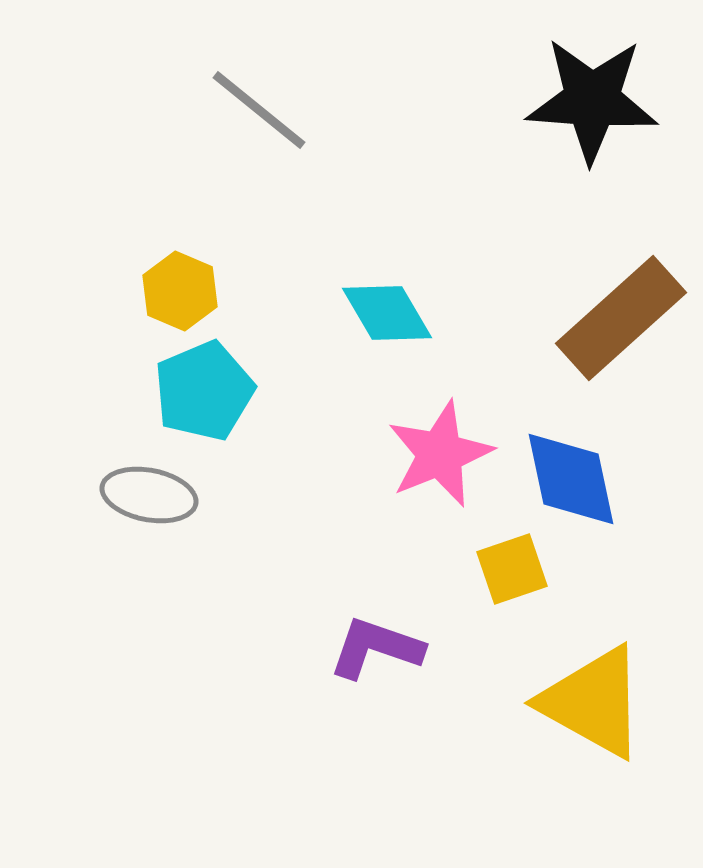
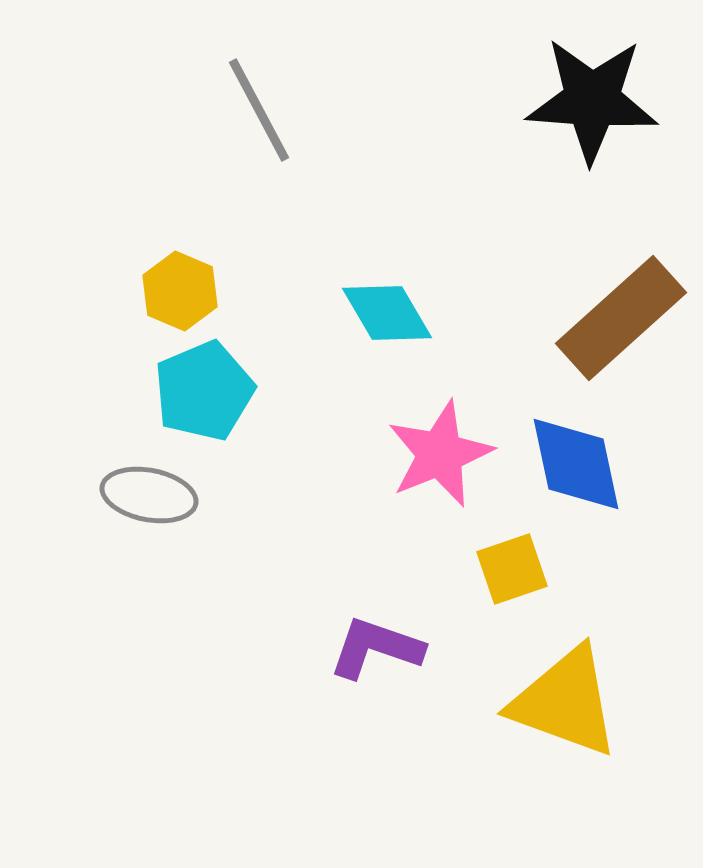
gray line: rotated 23 degrees clockwise
blue diamond: moved 5 px right, 15 px up
yellow triangle: moved 28 px left; rotated 9 degrees counterclockwise
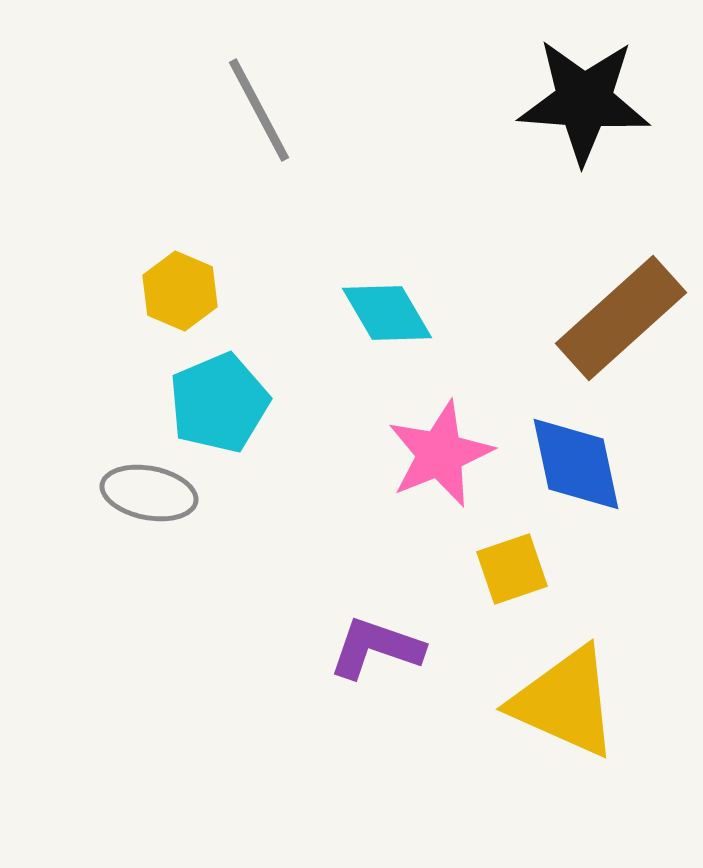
black star: moved 8 px left, 1 px down
cyan pentagon: moved 15 px right, 12 px down
gray ellipse: moved 2 px up
yellow triangle: rotated 4 degrees clockwise
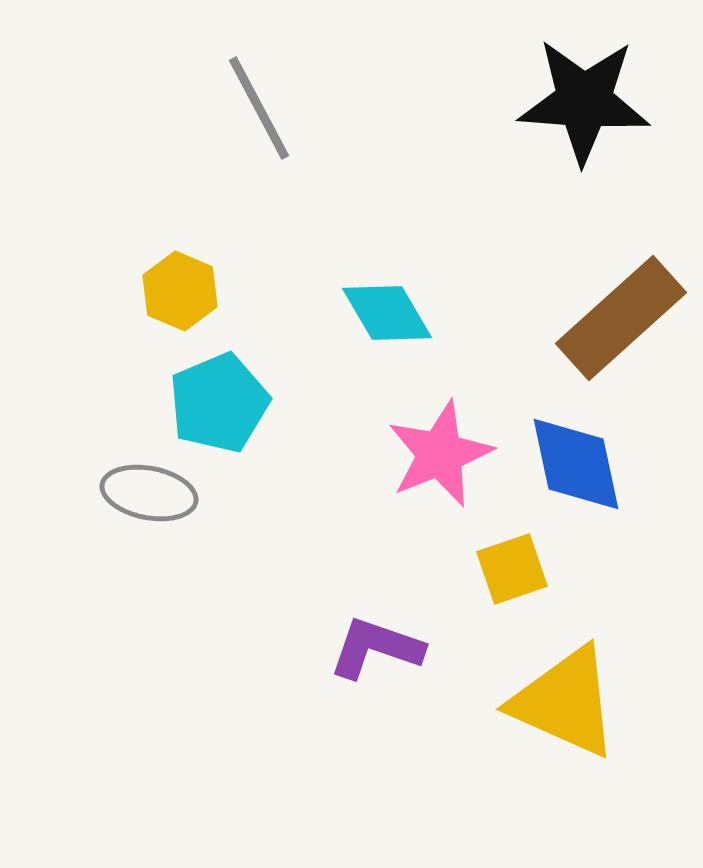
gray line: moved 2 px up
